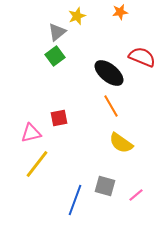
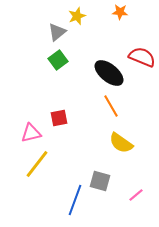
orange star: rotated 14 degrees clockwise
green square: moved 3 px right, 4 px down
gray square: moved 5 px left, 5 px up
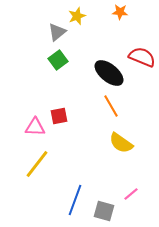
red square: moved 2 px up
pink triangle: moved 4 px right, 6 px up; rotated 15 degrees clockwise
gray square: moved 4 px right, 30 px down
pink line: moved 5 px left, 1 px up
